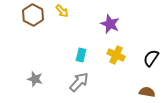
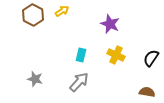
yellow arrow: rotated 80 degrees counterclockwise
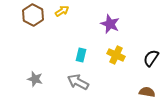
gray arrow: moved 1 px left; rotated 105 degrees counterclockwise
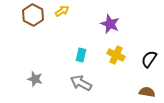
black semicircle: moved 2 px left, 1 px down
gray arrow: moved 3 px right, 1 px down
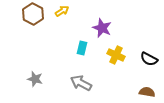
brown hexagon: moved 1 px up
purple star: moved 8 px left, 4 px down
cyan rectangle: moved 1 px right, 7 px up
black semicircle: rotated 96 degrees counterclockwise
